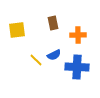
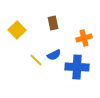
yellow square: rotated 36 degrees counterclockwise
orange cross: moved 6 px right, 3 px down; rotated 14 degrees counterclockwise
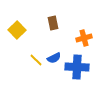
blue semicircle: moved 3 px down
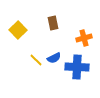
yellow square: moved 1 px right
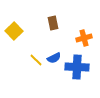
yellow square: moved 4 px left, 1 px down
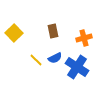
brown rectangle: moved 8 px down
yellow square: moved 2 px down
blue semicircle: moved 1 px right
blue cross: rotated 30 degrees clockwise
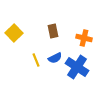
orange cross: rotated 28 degrees clockwise
yellow line: rotated 24 degrees clockwise
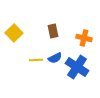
yellow line: rotated 72 degrees counterclockwise
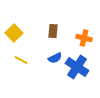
brown rectangle: rotated 16 degrees clockwise
yellow line: moved 15 px left; rotated 32 degrees clockwise
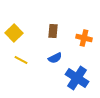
blue cross: moved 11 px down
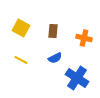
yellow square: moved 7 px right, 5 px up; rotated 18 degrees counterclockwise
